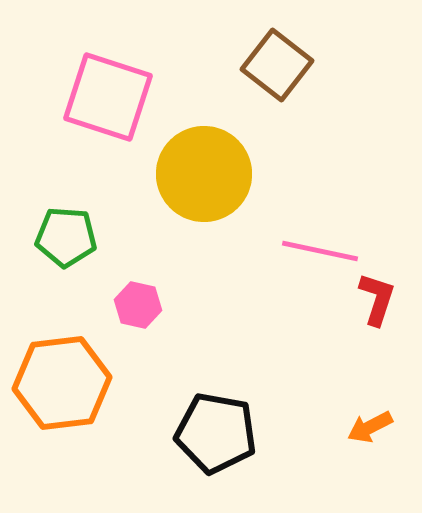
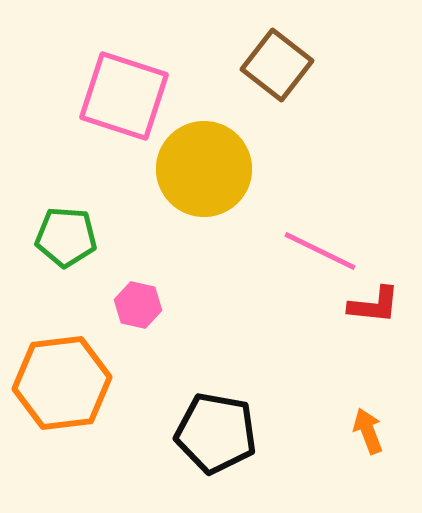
pink square: moved 16 px right, 1 px up
yellow circle: moved 5 px up
pink line: rotated 14 degrees clockwise
red L-shape: moved 3 px left, 6 px down; rotated 78 degrees clockwise
orange arrow: moved 2 px left, 4 px down; rotated 96 degrees clockwise
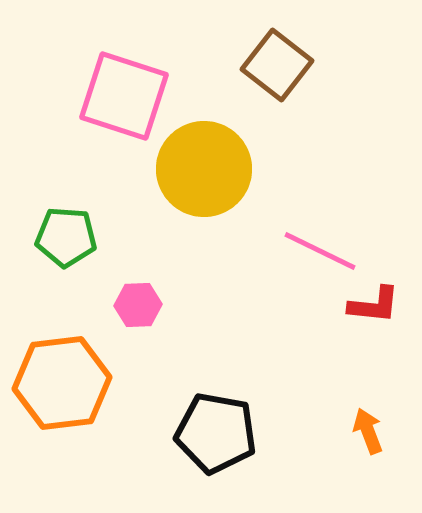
pink hexagon: rotated 15 degrees counterclockwise
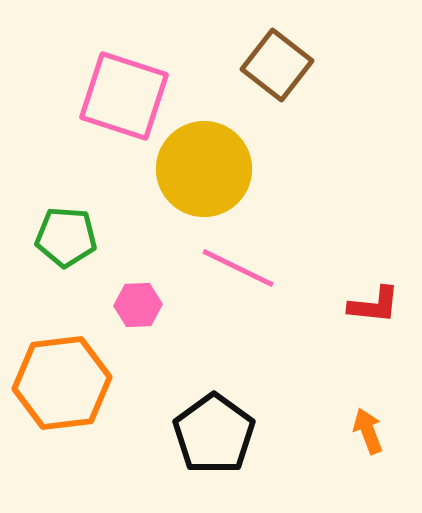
pink line: moved 82 px left, 17 px down
black pentagon: moved 2 px left, 1 px down; rotated 26 degrees clockwise
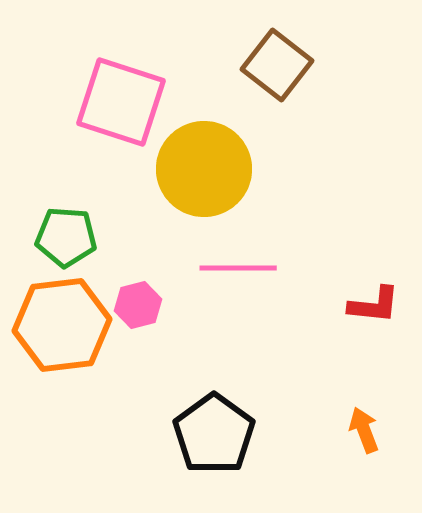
pink square: moved 3 px left, 6 px down
pink line: rotated 26 degrees counterclockwise
pink hexagon: rotated 12 degrees counterclockwise
orange hexagon: moved 58 px up
orange arrow: moved 4 px left, 1 px up
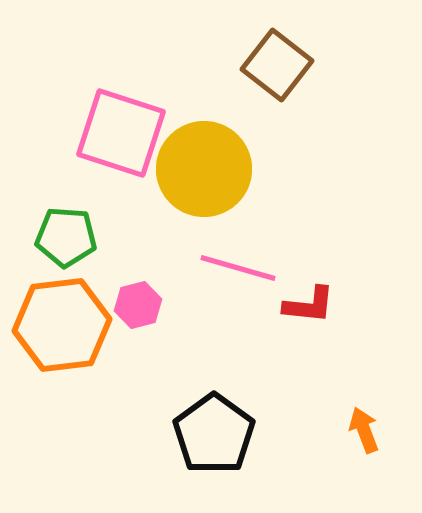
pink square: moved 31 px down
pink line: rotated 16 degrees clockwise
red L-shape: moved 65 px left
